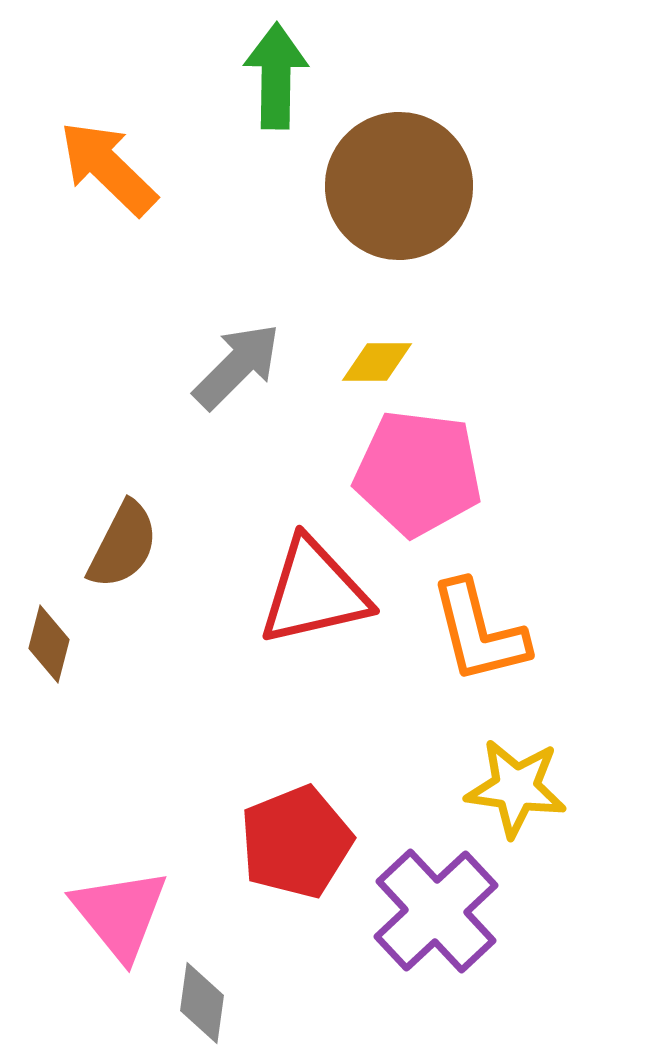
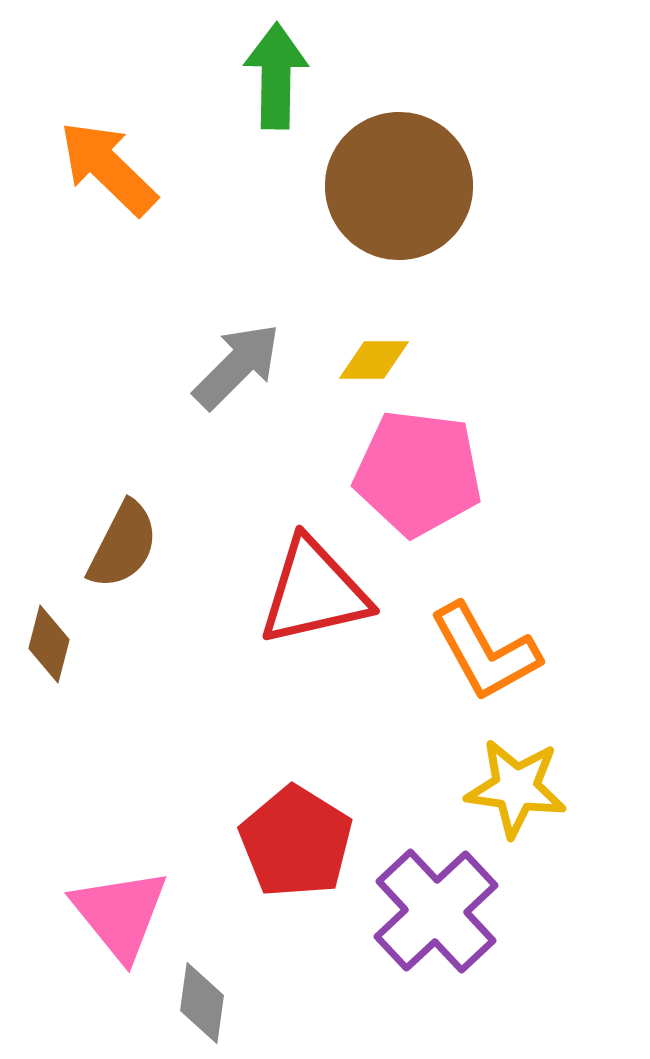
yellow diamond: moved 3 px left, 2 px up
orange L-shape: moved 6 px right, 20 px down; rotated 15 degrees counterclockwise
red pentagon: rotated 18 degrees counterclockwise
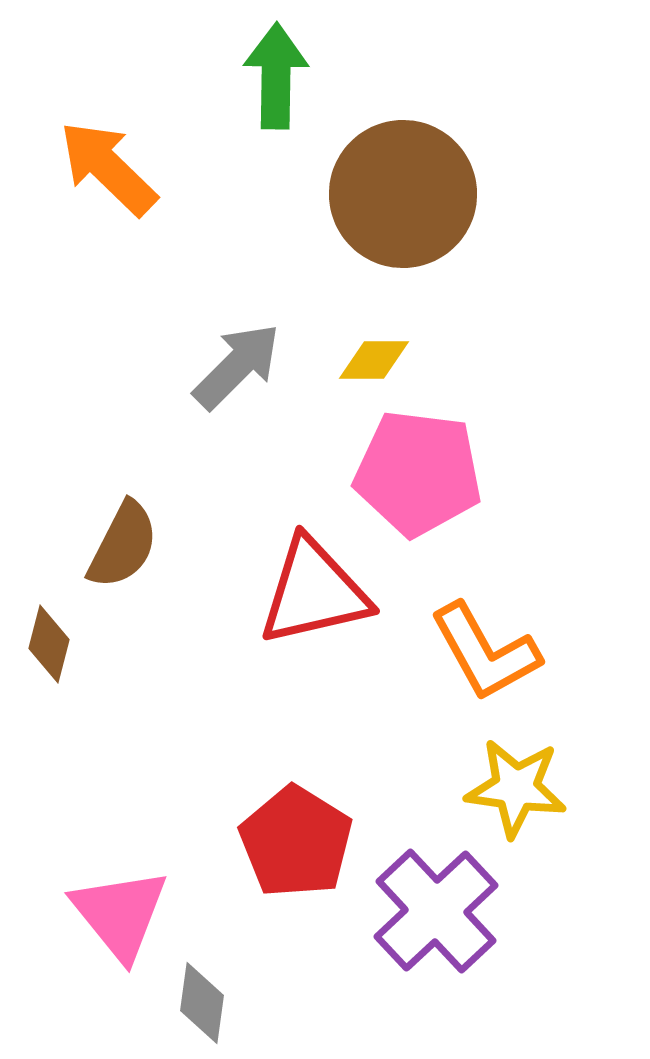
brown circle: moved 4 px right, 8 px down
